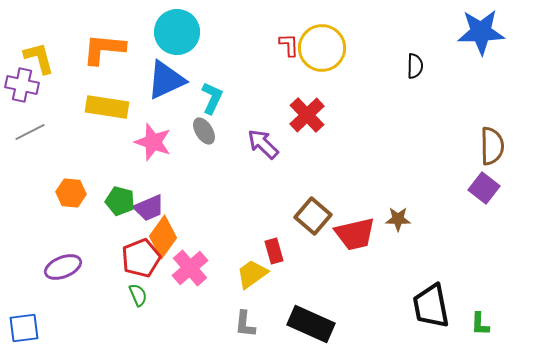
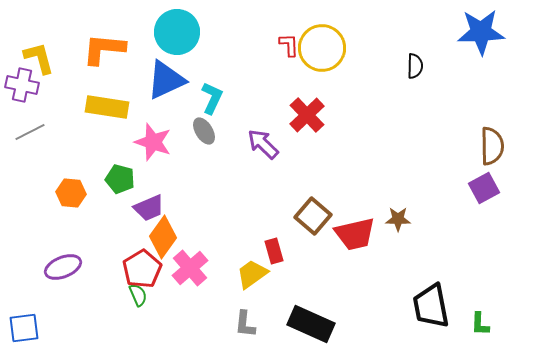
purple square: rotated 24 degrees clockwise
green pentagon: moved 22 px up
red pentagon: moved 1 px right, 11 px down; rotated 9 degrees counterclockwise
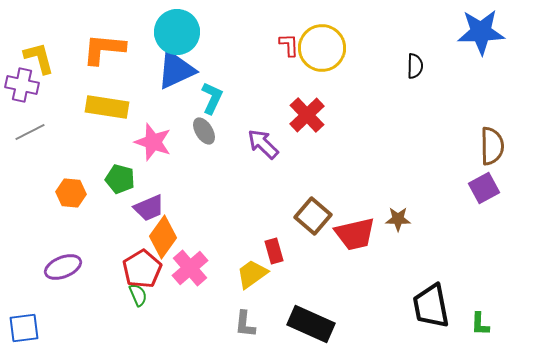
blue triangle: moved 10 px right, 10 px up
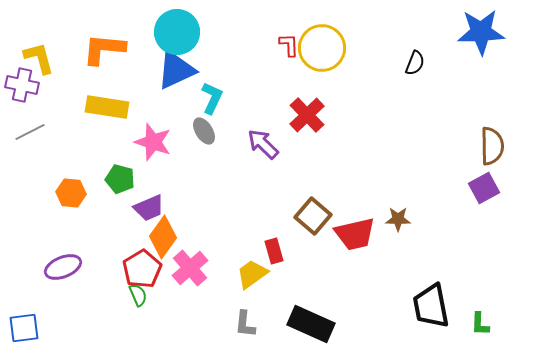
black semicircle: moved 3 px up; rotated 20 degrees clockwise
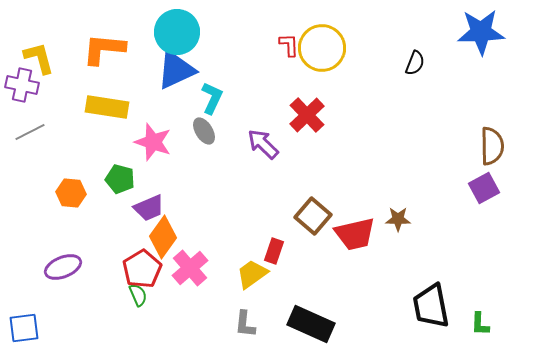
red rectangle: rotated 35 degrees clockwise
